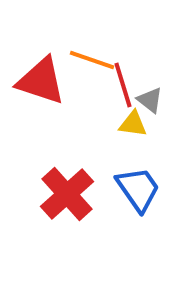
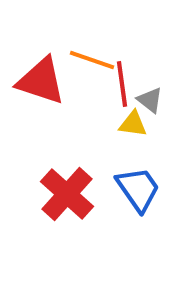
red line: moved 1 px left, 1 px up; rotated 9 degrees clockwise
red cross: rotated 6 degrees counterclockwise
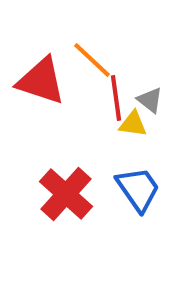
orange line: rotated 24 degrees clockwise
red line: moved 6 px left, 14 px down
red cross: moved 1 px left
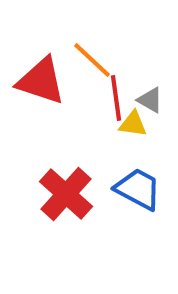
gray triangle: rotated 8 degrees counterclockwise
blue trapezoid: rotated 27 degrees counterclockwise
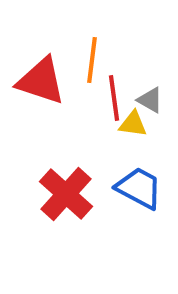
orange line: rotated 54 degrees clockwise
red line: moved 2 px left
blue trapezoid: moved 1 px right, 1 px up
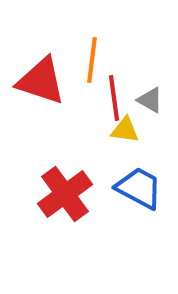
yellow triangle: moved 8 px left, 6 px down
red cross: moved 1 px left; rotated 12 degrees clockwise
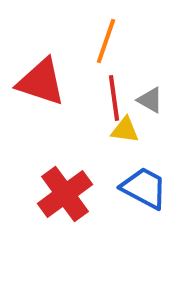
orange line: moved 14 px right, 19 px up; rotated 12 degrees clockwise
red triangle: moved 1 px down
blue trapezoid: moved 5 px right
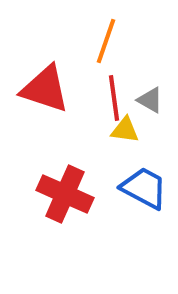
red triangle: moved 4 px right, 7 px down
red cross: rotated 30 degrees counterclockwise
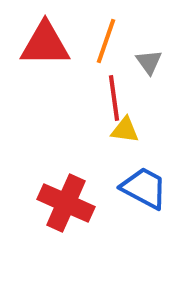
red triangle: moved 45 px up; rotated 18 degrees counterclockwise
gray triangle: moved 1 px left, 38 px up; rotated 24 degrees clockwise
red cross: moved 1 px right, 9 px down
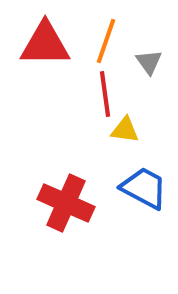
red line: moved 9 px left, 4 px up
